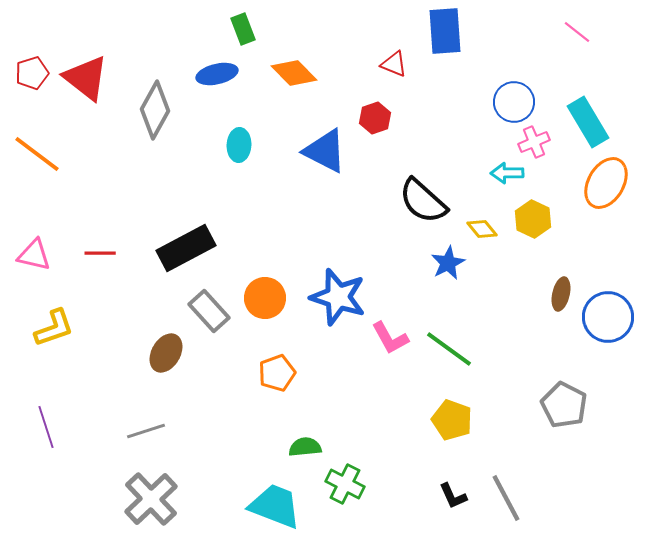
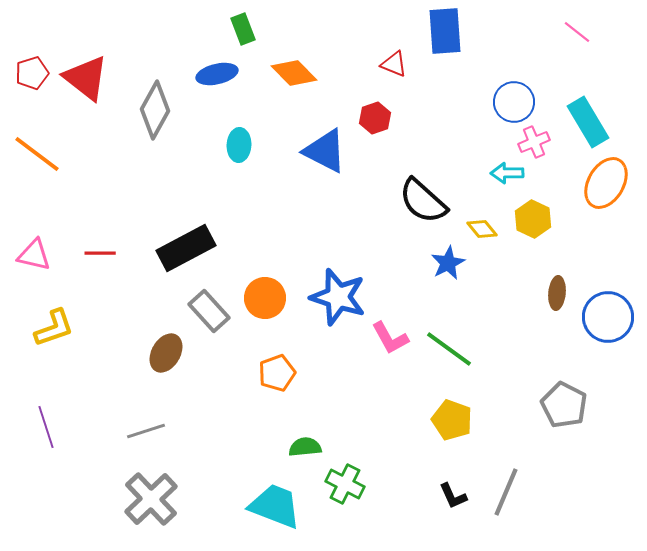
brown ellipse at (561, 294): moved 4 px left, 1 px up; rotated 8 degrees counterclockwise
gray line at (506, 498): moved 6 px up; rotated 51 degrees clockwise
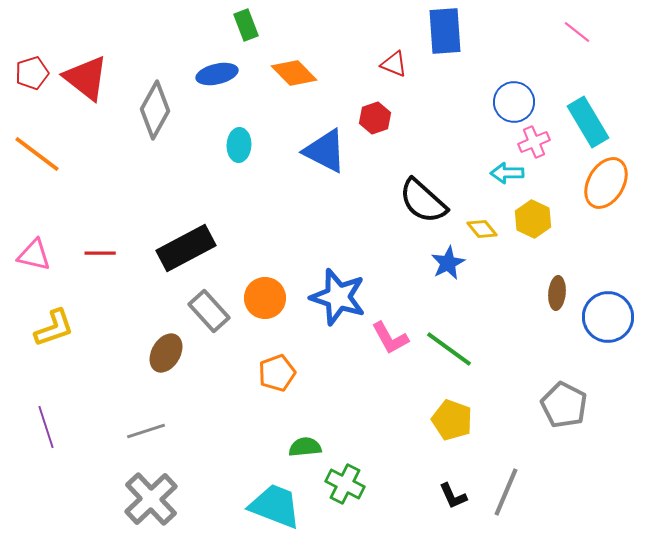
green rectangle at (243, 29): moved 3 px right, 4 px up
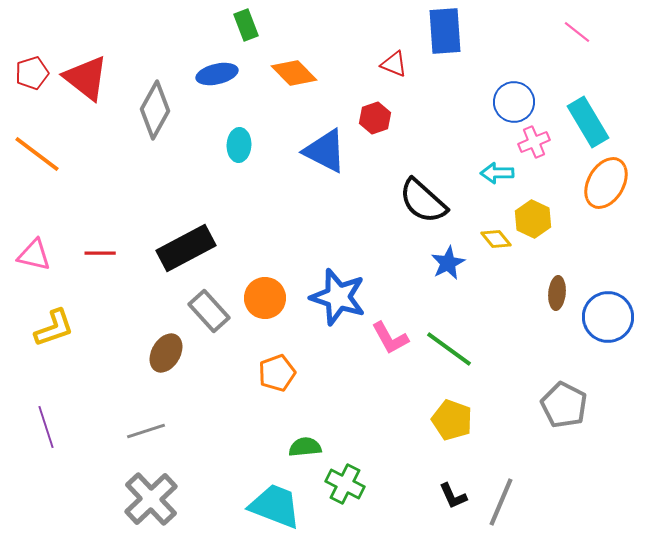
cyan arrow at (507, 173): moved 10 px left
yellow diamond at (482, 229): moved 14 px right, 10 px down
gray line at (506, 492): moved 5 px left, 10 px down
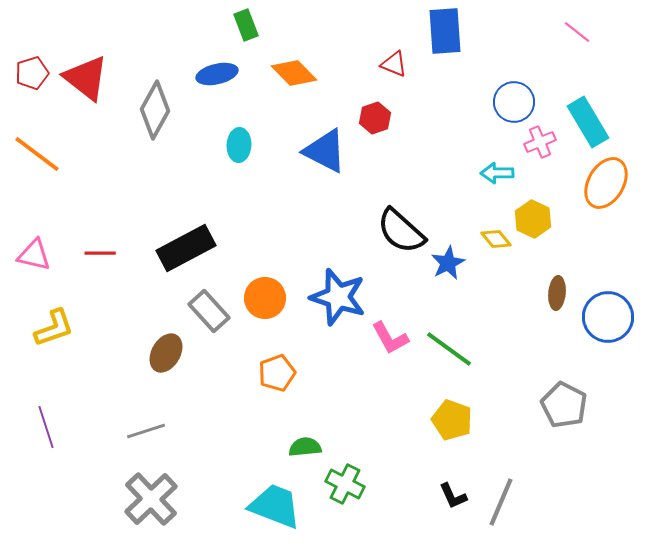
pink cross at (534, 142): moved 6 px right
black semicircle at (423, 201): moved 22 px left, 30 px down
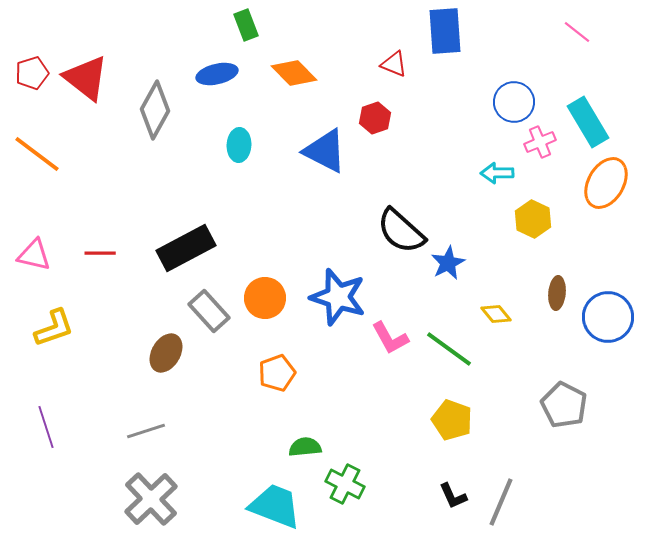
yellow diamond at (496, 239): moved 75 px down
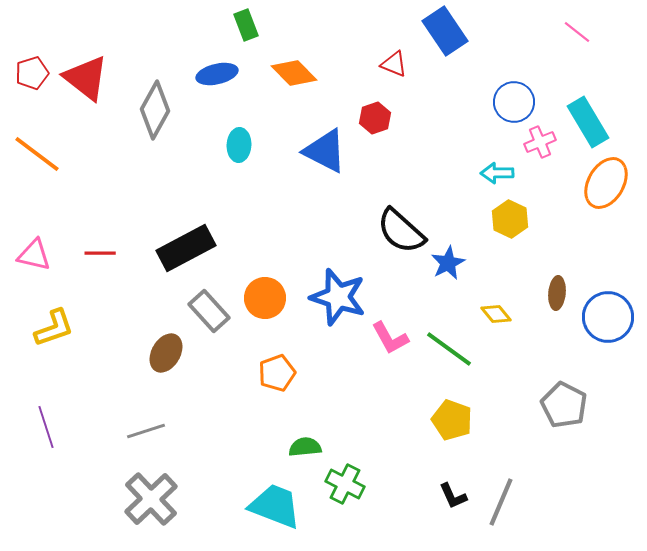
blue rectangle at (445, 31): rotated 30 degrees counterclockwise
yellow hexagon at (533, 219): moved 23 px left
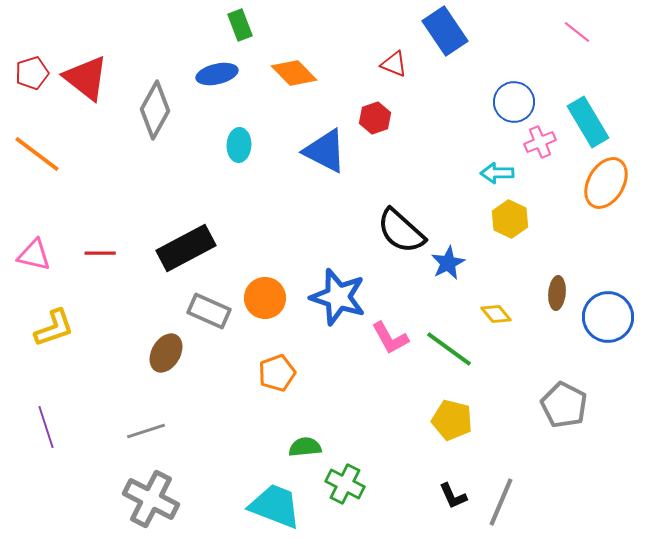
green rectangle at (246, 25): moved 6 px left
gray rectangle at (209, 311): rotated 24 degrees counterclockwise
yellow pentagon at (452, 420): rotated 6 degrees counterclockwise
gray cross at (151, 499): rotated 20 degrees counterclockwise
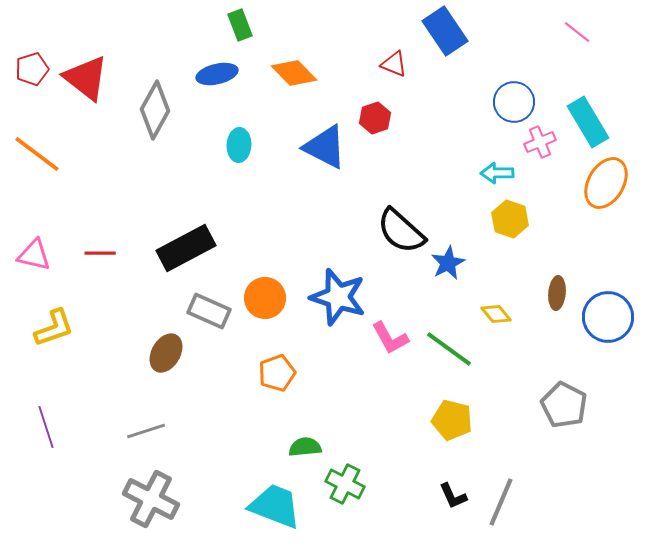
red pentagon at (32, 73): moved 4 px up
blue triangle at (325, 151): moved 4 px up
yellow hexagon at (510, 219): rotated 6 degrees counterclockwise
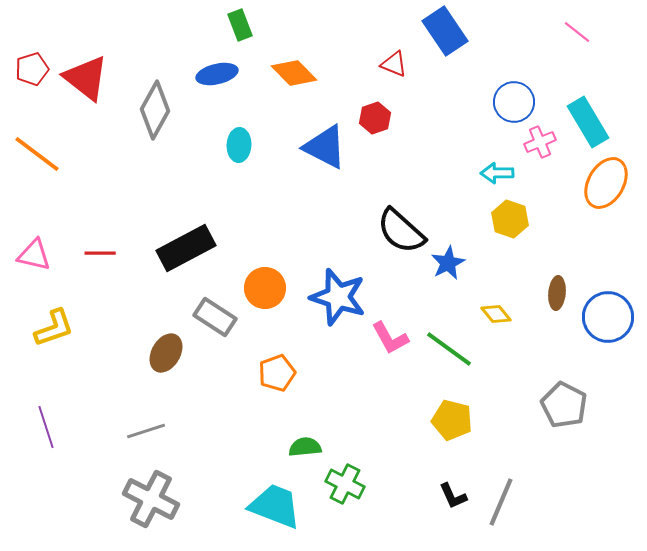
orange circle at (265, 298): moved 10 px up
gray rectangle at (209, 311): moved 6 px right, 6 px down; rotated 9 degrees clockwise
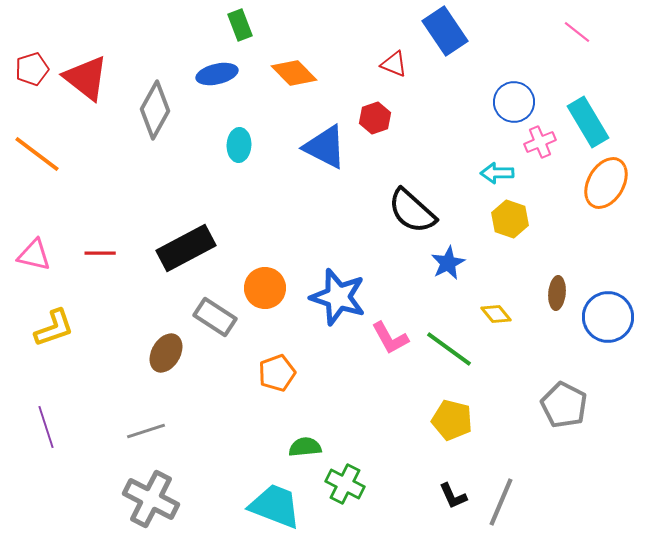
black semicircle at (401, 231): moved 11 px right, 20 px up
